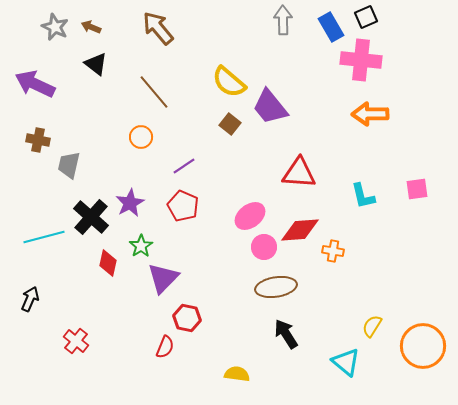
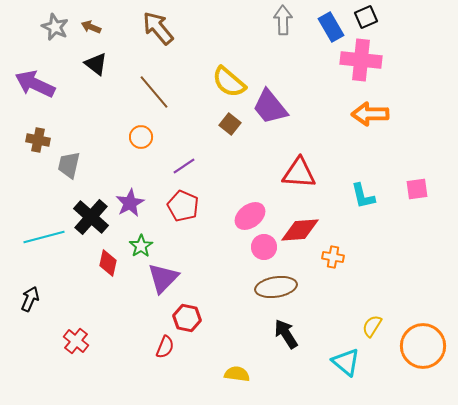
orange cross at (333, 251): moved 6 px down
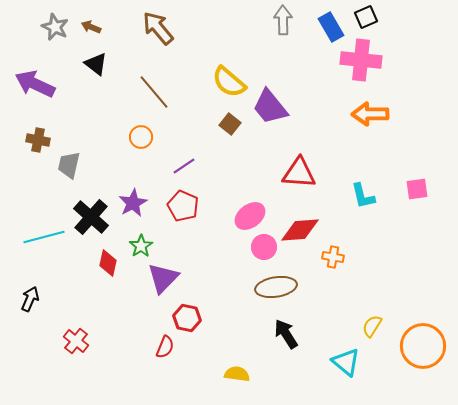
purple star at (130, 203): moved 3 px right
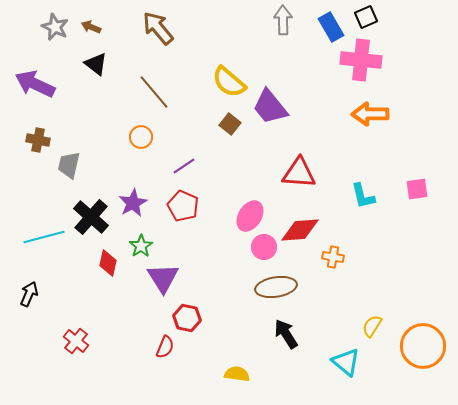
pink ellipse at (250, 216): rotated 20 degrees counterclockwise
purple triangle at (163, 278): rotated 16 degrees counterclockwise
black arrow at (30, 299): moved 1 px left, 5 px up
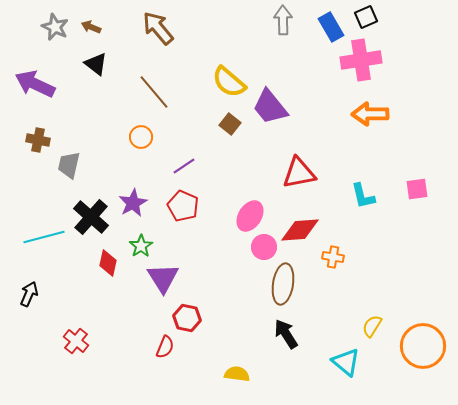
pink cross at (361, 60): rotated 15 degrees counterclockwise
red triangle at (299, 173): rotated 15 degrees counterclockwise
brown ellipse at (276, 287): moved 7 px right, 3 px up; rotated 72 degrees counterclockwise
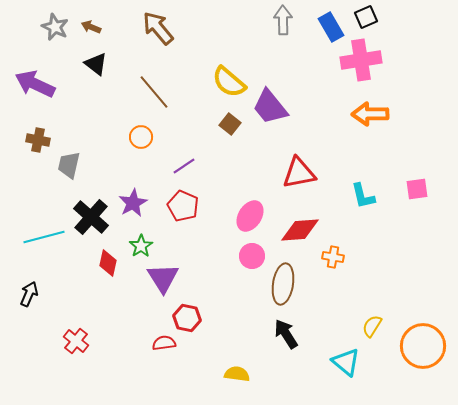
pink circle at (264, 247): moved 12 px left, 9 px down
red semicircle at (165, 347): moved 1 px left, 4 px up; rotated 120 degrees counterclockwise
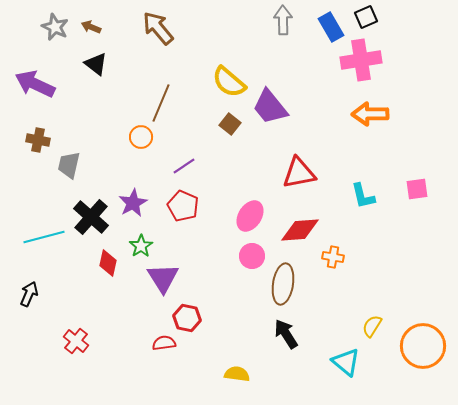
brown line at (154, 92): moved 7 px right, 11 px down; rotated 63 degrees clockwise
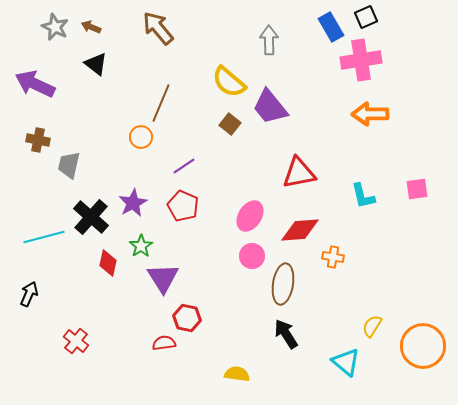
gray arrow at (283, 20): moved 14 px left, 20 px down
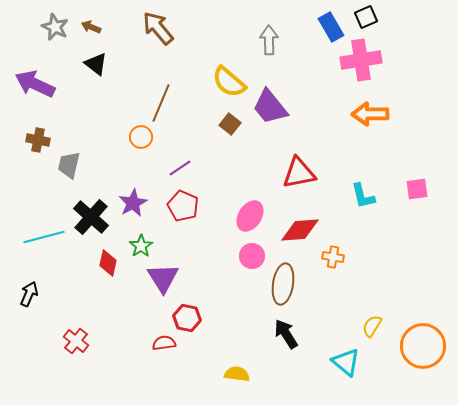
purple line at (184, 166): moved 4 px left, 2 px down
